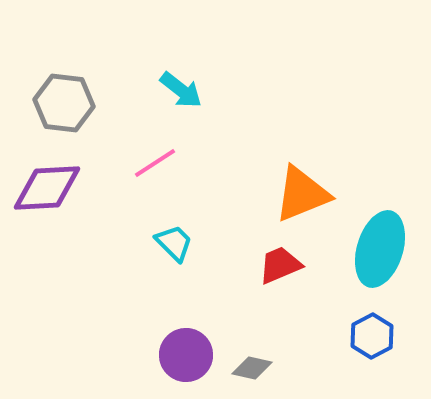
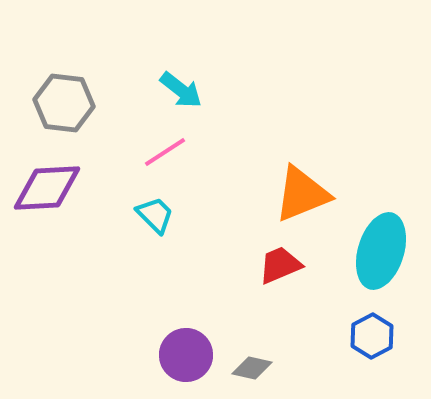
pink line: moved 10 px right, 11 px up
cyan trapezoid: moved 19 px left, 28 px up
cyan ellipse: moved 1 px right, 2 px down
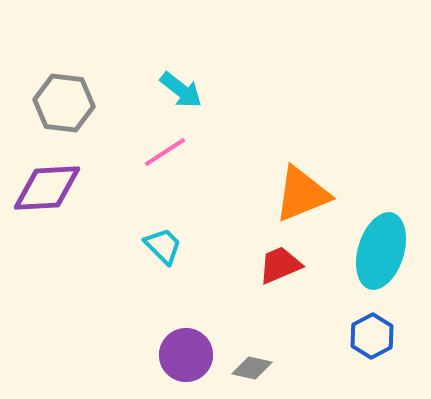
cyan trapezoid: moved 8 px right, 31 px down
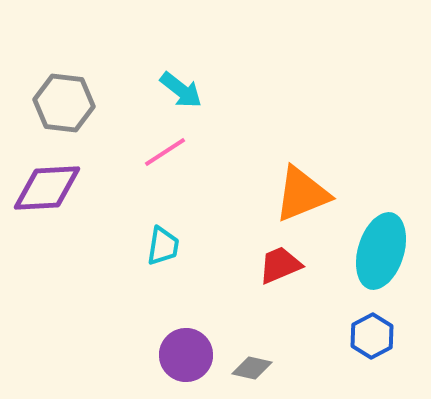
cyan trapezoid: rotated 54 degrees clockwise
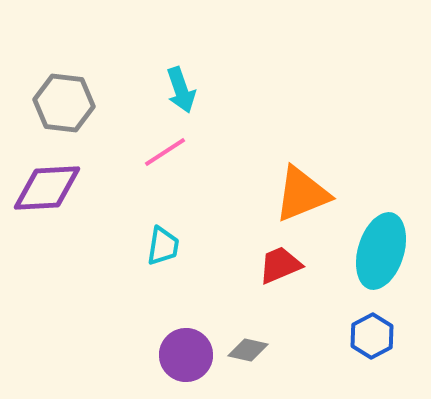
cyan arrow: rotated 33 degrees clockwise
gray diamond: moved 4 px left, 18 px up
